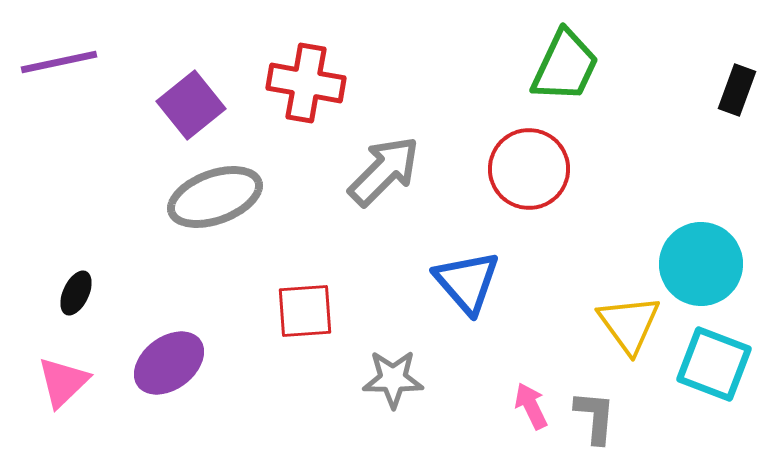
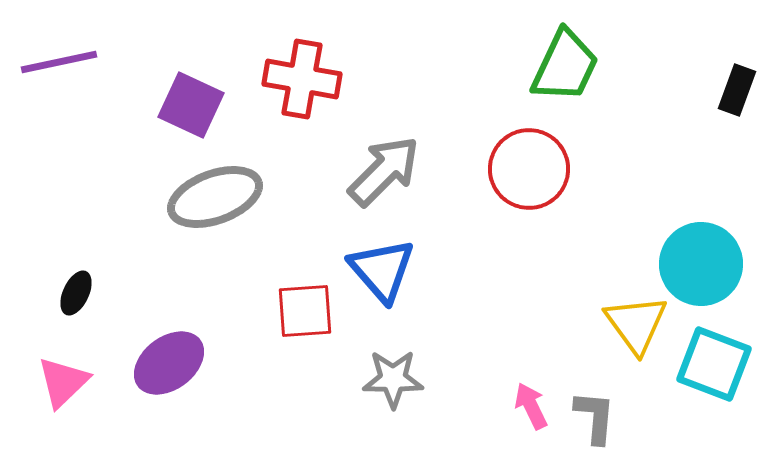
red cross: moved 4 px left, 4 px up
purple square: rotated 26 degrees counterclockwise
blue triangle: moved 85 px left, 12 px up
yellow triangle: moved 7 px right
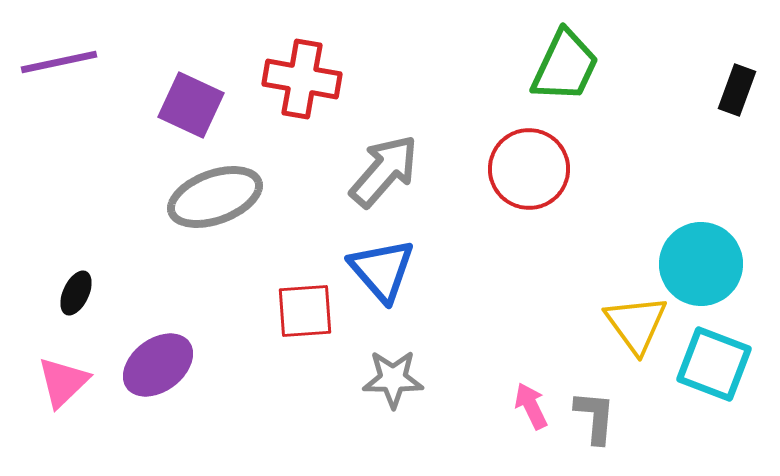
gray arrow: rotated 4 degrees counterclockwise
purple ellipse: moved 11 px left, 2 px down
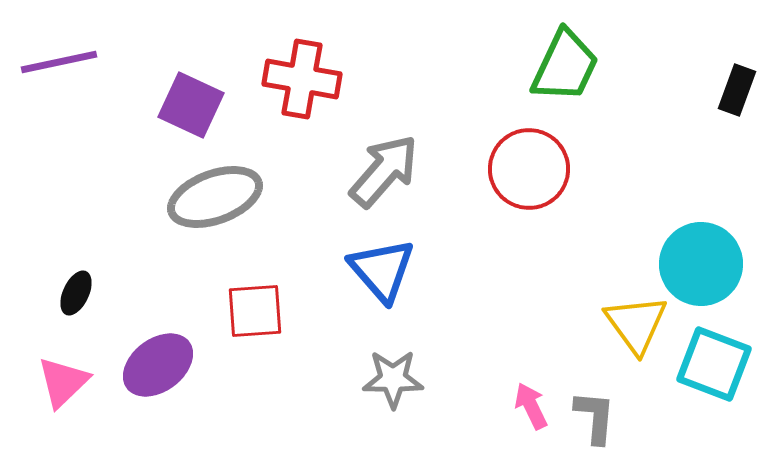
red square: moved 50 px left
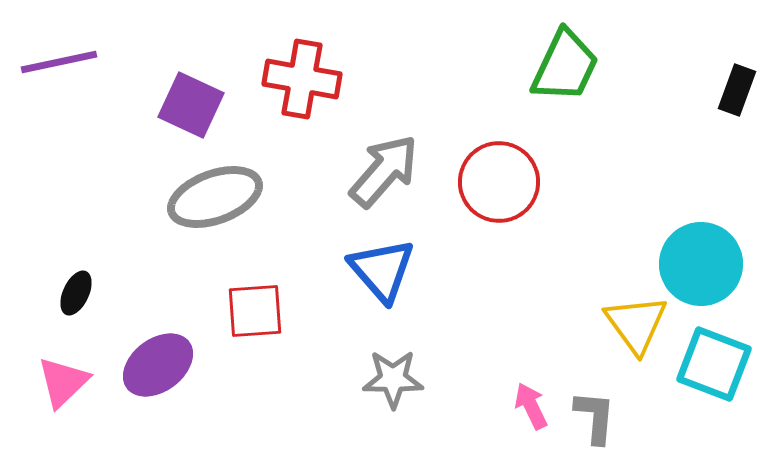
red circle: moved 30 px left, 13 px down
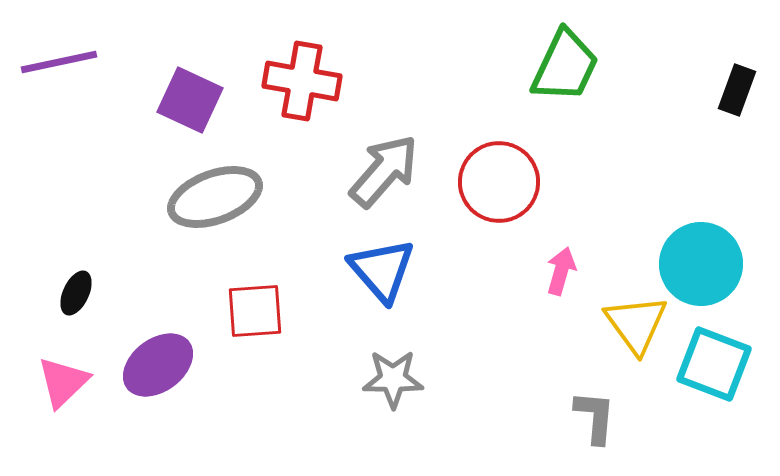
red cross: moved 2 px down
purple square: moved 1 px left, 5 px up
pink arrow: moved 30 px right, 135 px up; rotated 42 degrees clockwise
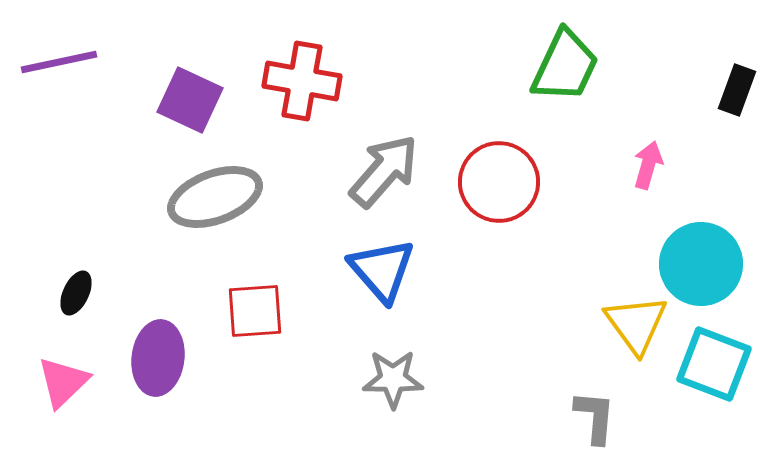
pink arrow: moved 87 px right, 106 px up
purple ellipse: moved 7 px up; rotated 46 degrees counterclockwise
